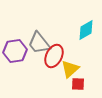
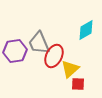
gray trapezoid: rotated 15 degrees clockwise
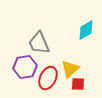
purple hexagon: moved 10 px right, 16 px down
red ellipse: moved 6 px left, 22 px down
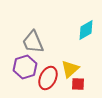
gray trapezoid: moved 6 px left, 1 px up
purple hexagon: rotated 10 degrees counterclockwise
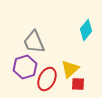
cyan diamond: rotated 20 degrees counterclockwise
gray trapezoid: moved 1 px right
red ellipse: moved 1 px left, 1 px down
